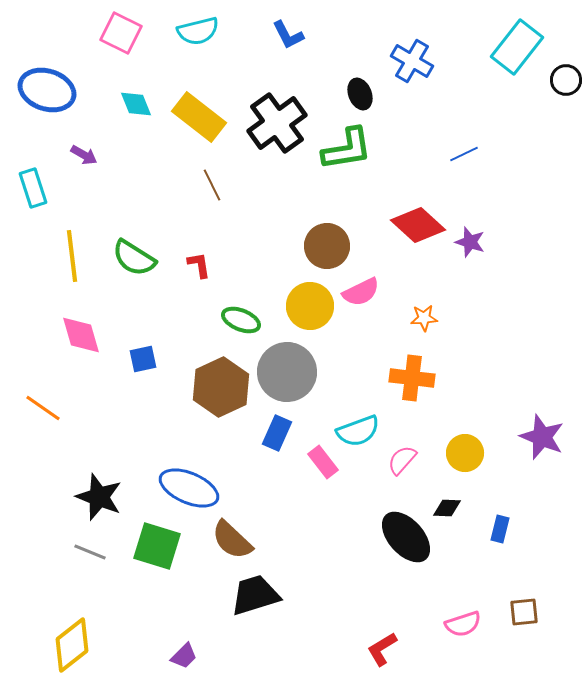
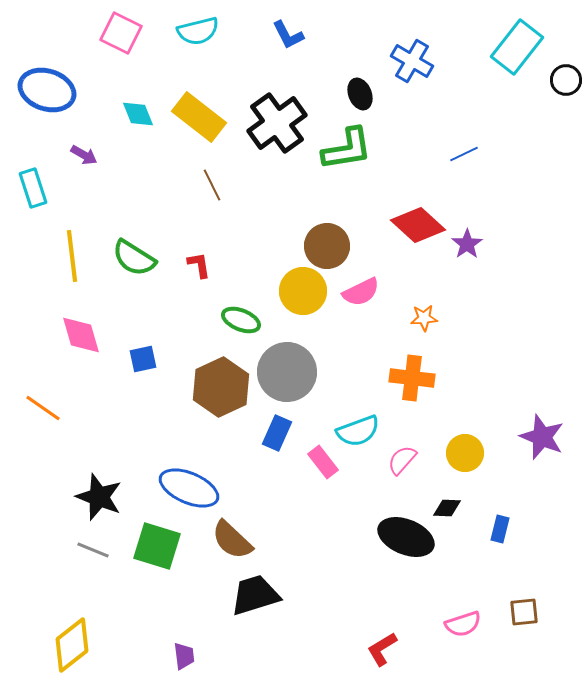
cyan diamond at (136, 104): moved 2 px right, 10 px down
purple star at (470, 242): moved 3 px left, 2 px down; rotated 20 degrees clockwise
yellow circle at (310, 306): moved 7 px left, 15 px up
black ellipse at (406, 537): rotated 26 degrees counterclockwise
gray line at (90, 552): moved 3 px right, 2 px up
purple trapezoid at (184, 656): rotated 52 degrees counterclockwise
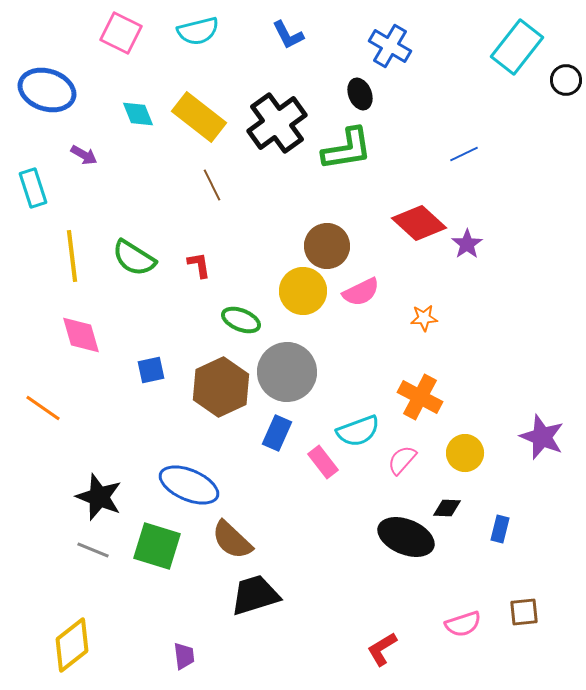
blue cross at (412, 61): moved 22 px left, 15 px up
red diamond at (418, 225): moved 1 px right, 2 px up
blue square at (143, 359): moved 8 px right, 11 px down
orange cross at (412, 378): moved 8 px right, 19 px down; rotated 21 degrees clockwise
blue ellipse at (189, 488): moved 3 px up
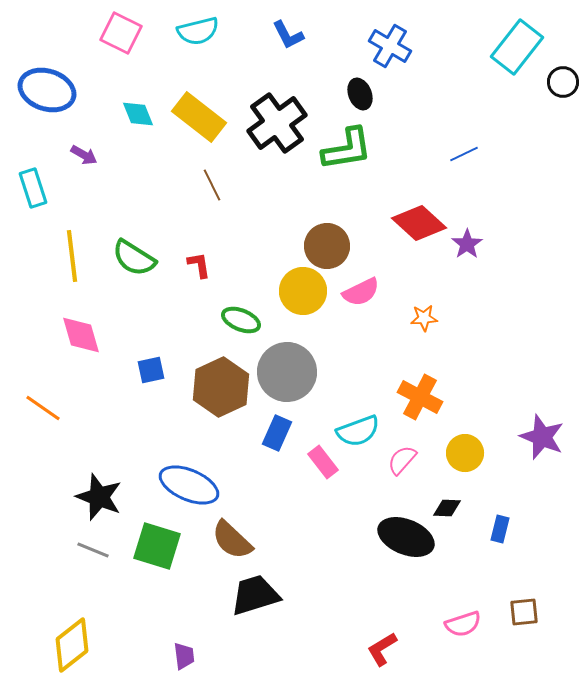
black circle at (566, 80): moved 3 px left, 2 px down
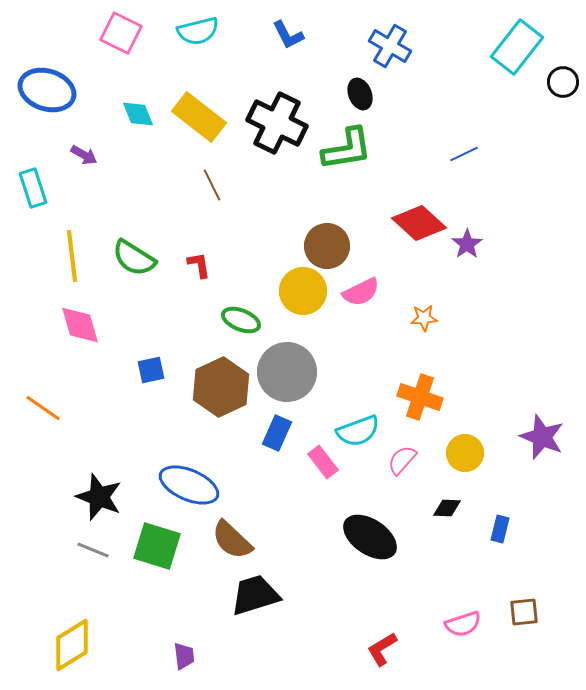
black cross at (277, 123): rotated 28 degrees counterclockwise
pink diamond at (81, 335): moved 1 px left, 10 px up
orange cross at (420, 397): rotated 9 degrees counterclockwise
black ellipse at (406, 537): moved 36 px left; rotated 12 degrees clockwise
yellow diamond at (72, 645): rotated 6 degrees clockwise
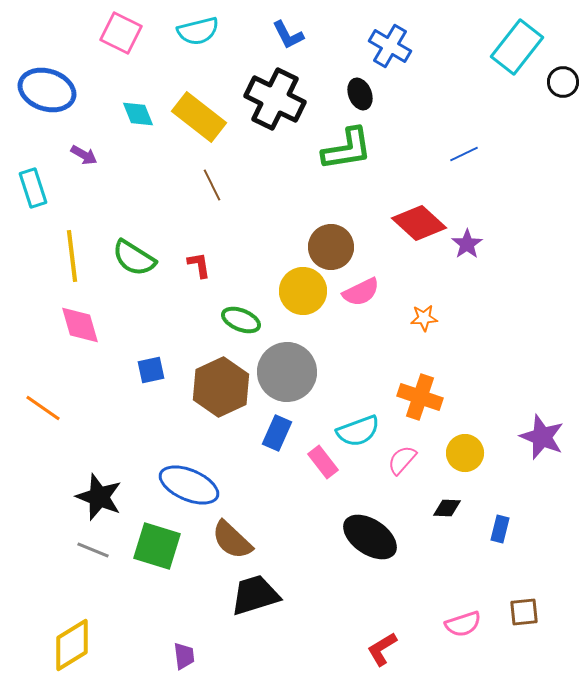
black cross at (277, 123): moved 2 px left, 24 px up
brown circle at (327, 246): moved 4 px right, 1 px down
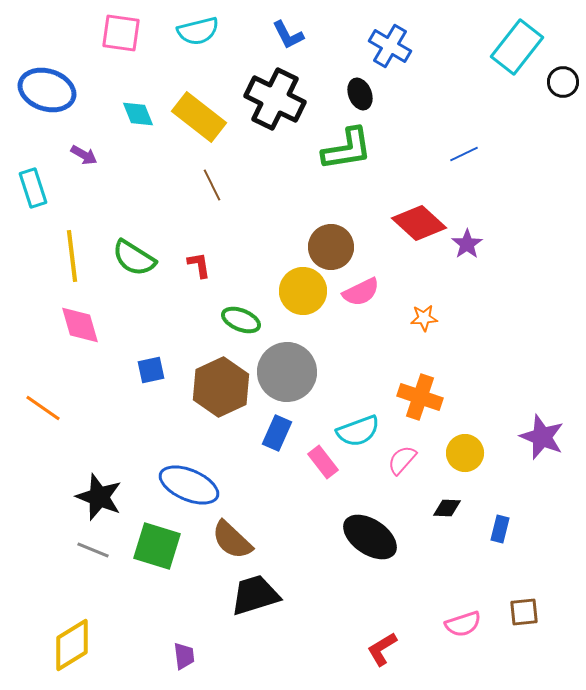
pink square at (121, 33): rotated 18 degrees counterclockwise
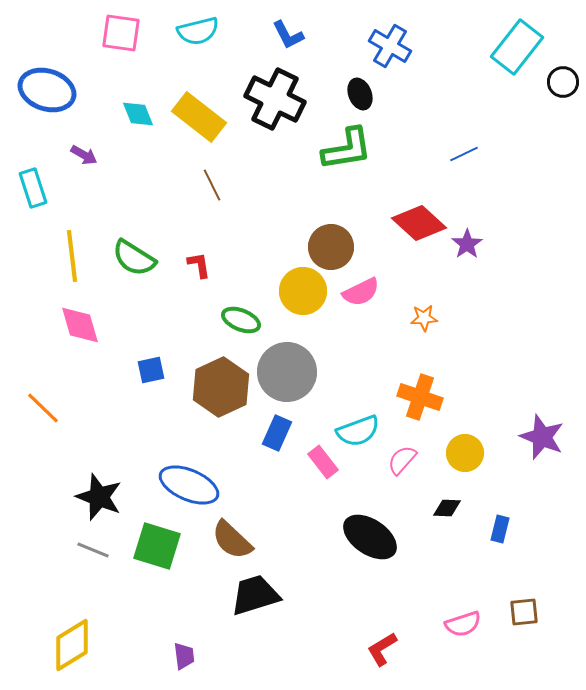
orange line at (43, 408): rotated 9 degrees clockwise
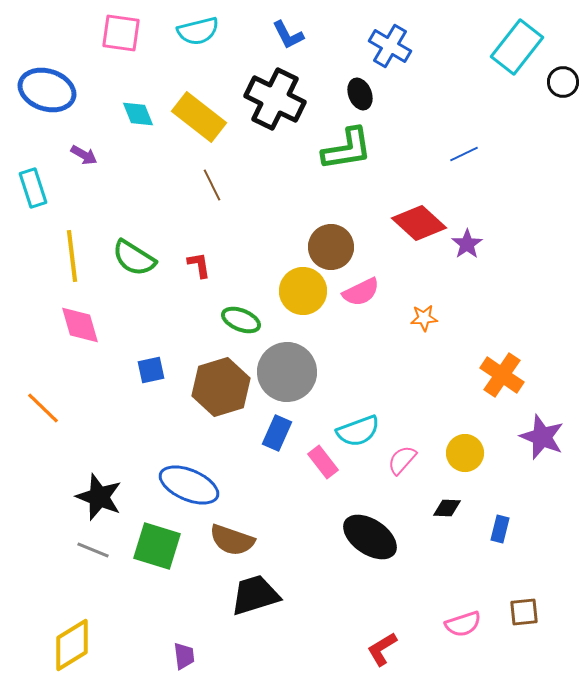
brown hexagon at (221, 387): rotated 8 degrees clockwise
orange cross at (420, 397): moved 82 px right, 22 px up; rotated 15 degrees clockwise
brown semicircle at (232, 540): rotated 24 degrees counterclockwise
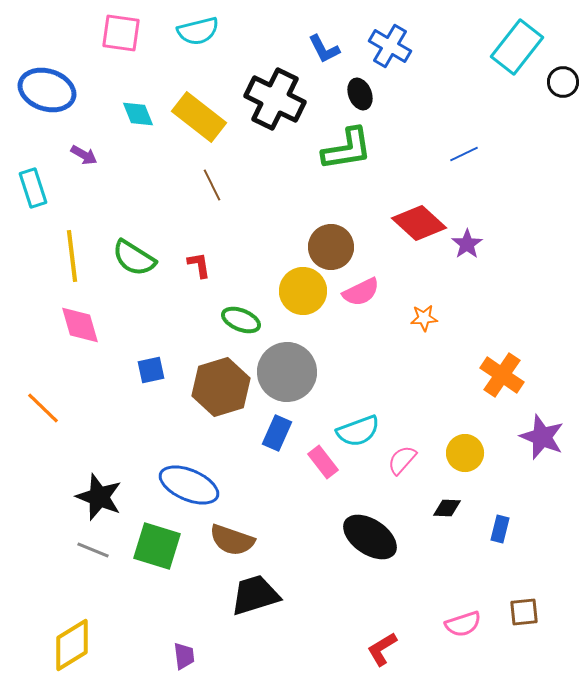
blue L-shape at (288, 35): moved 36 px right, 14 px down
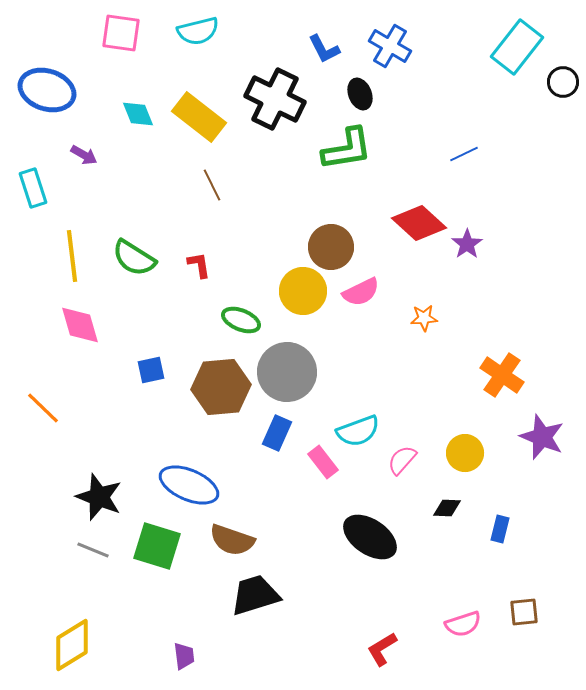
brown hexagon at (221, 387): rotated 12 degrees clockwise
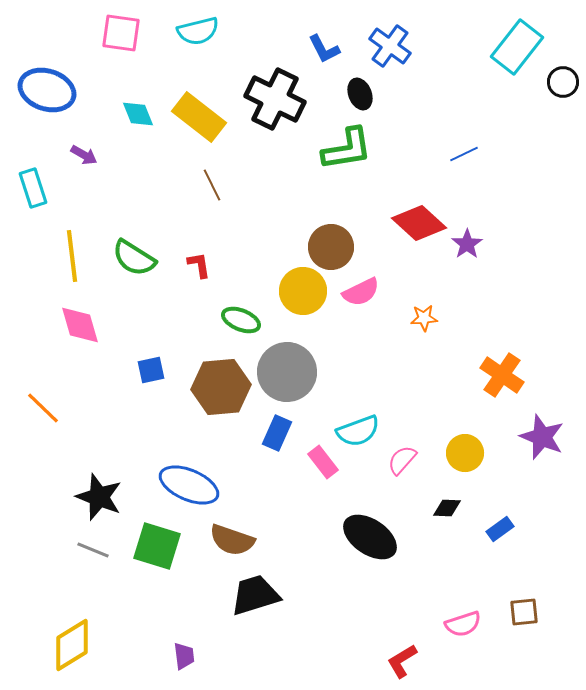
blue cross at (390, 46): rotated 6 degrees clockwise
blue rectangle at (500, 529): rotated 40 degrees clockwise
red L-shape at (382, 649): moved 20 px right, 12 px down
